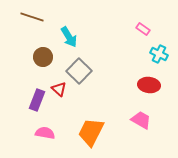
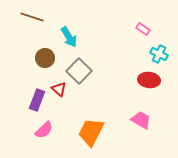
brown circle: moved 2 px right, 1 px down
red ellipse: moved 5 px up
pink semicircle: moved 1 px left, 3 px up; rotated 126 degrees clockwise
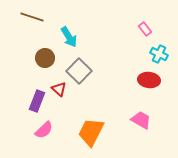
pink rectangle: moved 2 px right; rotated 16 degrees clockwise
purple rectangle: moved 1 px down
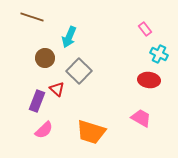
cyan arrow: rotated 55 degrees clockwise
red triangle: moved 2 px left
pink trapezoid: moved 2 px up
orange trapezoid: rotated 100 degrees counterclockwise
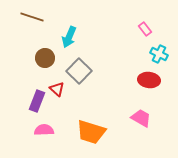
pink semicircle: rotated 138 degrees counterclockwise
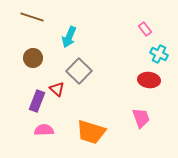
brown circle: moved 12 px left
pink trapezoid: rotated 40 degrees clockwise
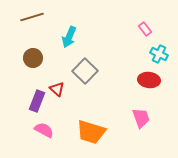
brown line: rotated 35 degrees counterclockwise
gray square: moved 6 px right
pink semicircle: rotated 30 degrees clockwise
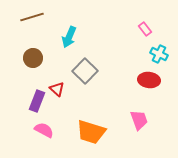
pink trapezoid: moved 2 px left, 2 px down
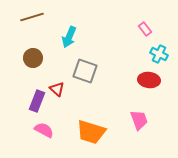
gray square: rotated 25 degrees counterclockwise
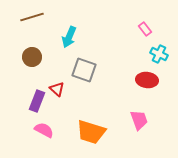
brown circle: moved 1 px left, 1 px up
gray square: moved 1 px left, 1 px up
red ellipse: moved 2 px left
